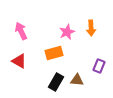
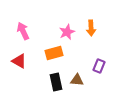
pink arrow: moved 2 px right
black rectangle: rotated 42 degrees counterclockwise
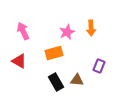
black rectangle: rotated 18 degrees counterclockwise
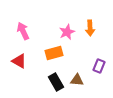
orange arrow: moved 1 px left
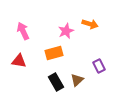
orange arrow: moved 4 px up; rotated 70 degrees counterclockwise
pink star: moved 1 px left, 1 px up
red triangle: rotated 21 degrees counterclockwise
purple rectangle: rotated 48 degrees counterclockwise
brown triangle: rotated 48 degrees counterclockwise
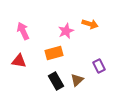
black rectangle: moved 1 px up
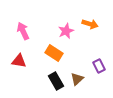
orange rectangle: rotated 48 degrees clockwise
brown triangle: moved 1 px up
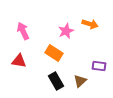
purple rectangle: rotated 56 degrees counterclockwise
brown triangle: moved 3 px right, 2 px down
